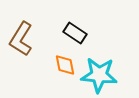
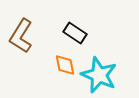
brown L-shape: moved 3 px up
cyan star: rotated 18 degrees clockwise
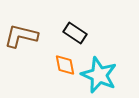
brown L-shape: rotated 72 degrees clockwise
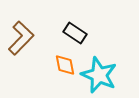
brown L-shape: moved 2 px down; rotated 120 degrees clockwise
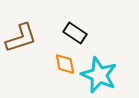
brown L-shape: rotated 28 degrees clockwise
orange diamond: moved 1 px up
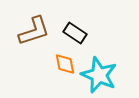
brown L-shape: moved 13 px right, 7 px up
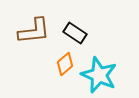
brown L-shape: rotated 12 degrees clockwise
orange diamond: rotated 60 degrees clockwise
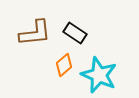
brown L-shape: moved 1 px right, 2 px down
orange diamond: moved 1 px left, 1 px down
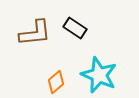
black rectangle: moved 5 px up
orange diamond: moved 8 px left, 17 px down
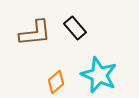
black rectangle: rotated 15 degrees clockwise
